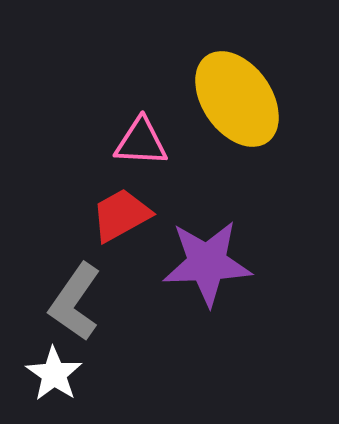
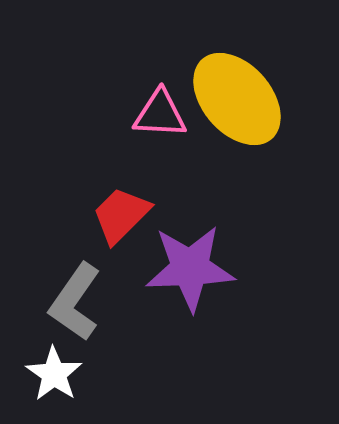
yellow ellipse: rotated 6 degrees counterclockwise
pink triangle: moved 19 px right, 28 px up
red trapezoid: rotated 16 degrees counterclockwise
purple star: moved 17 px left, 5 px down
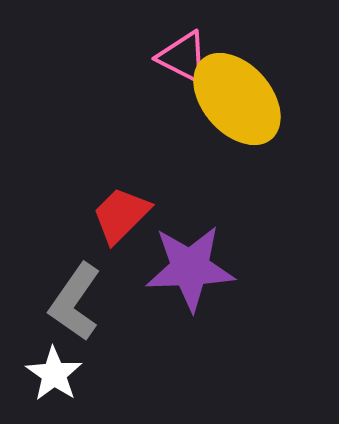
pink triangle: moved 23 px right, 57 px up; rotated 24 degrees clockwise
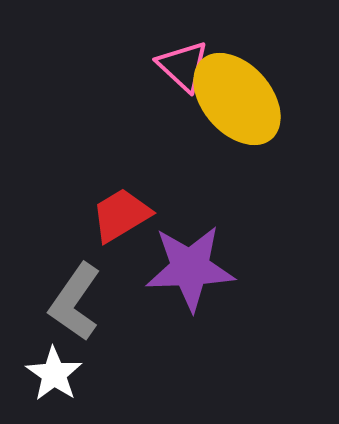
pink triangle: moved 9 px down; rotated 16 degrees clockwise
red trapezoid: rotated 14 degrees clockwise
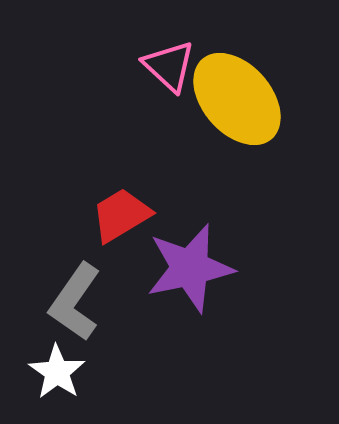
pink triangle: moved 14 px left
purple star: rotated 10 degrees counterclockwise
white star: moved 3 px right, 2 px up
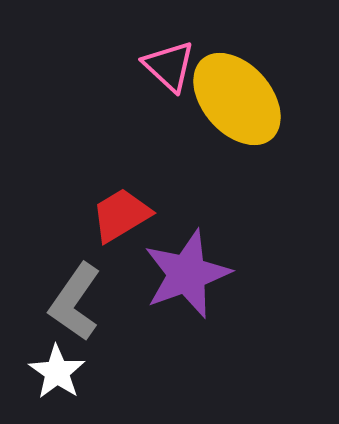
purple star: moved 3 px left, 6 px down; rotated 8 degrees counterclockwise
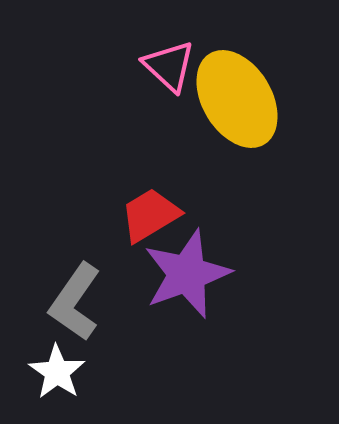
yellow ellipse: rotated 10 degrees clockwise
red trapezoid: moved 29 px right
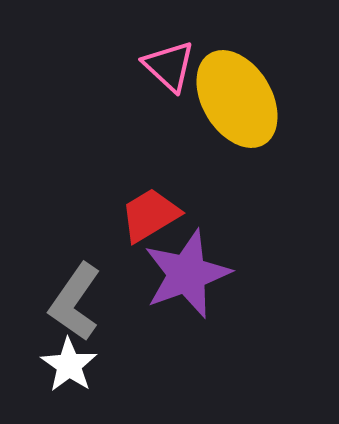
white star: moved 12 px right, 7 px up
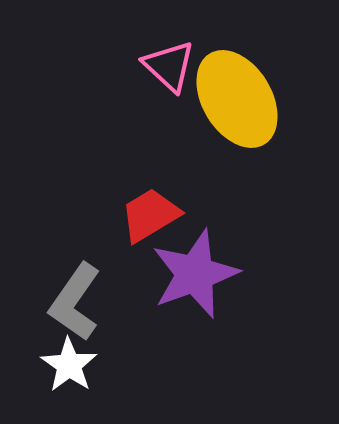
purple star: moved 8 px right
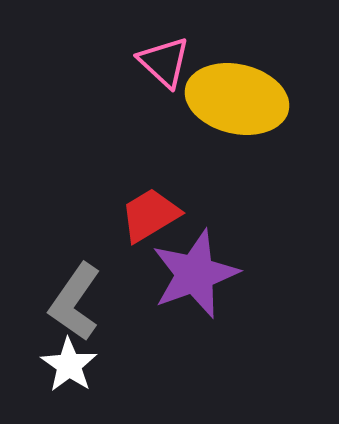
pink triangle: moved 5 px left, 4 px up
yellow ellipse: rotated 46 degrees counterclockwise
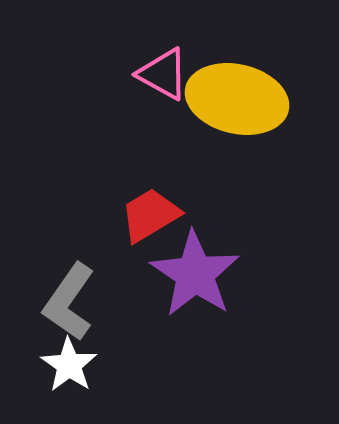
pink triangle: moved 1 px left, 12 px down; rotated 14 degrees counterclockwise
purple star: rotated 18 degrees counterclockwise
gray L-shape: moved 6 px left
